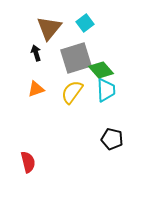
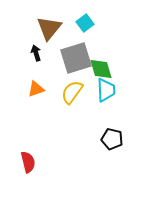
green diamond: moved 1 px up; rotated 25 degrees clockwise
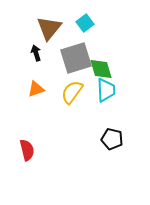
red semicircle: moved 1 px left, 12 px up
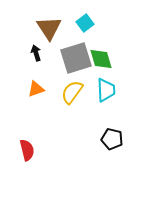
brown triangle: rotated 12 degrees counterclockwise
green diamond: moved 10 px up
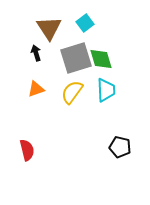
black pentagon: moved 8 px right, 8 px down
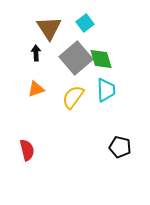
black arrow: rotated 14 degrees clockwise
gray square: rotated 24 degrees counterclockwise
yellow semicircle: moved 1 px right, 5 px down
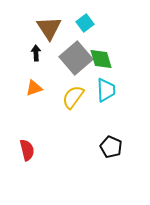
orange triangle: moved 2 px left, 1 px up
black pentagon: moved 9 px left; rotated 10 degrees clockwise
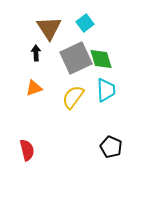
gray square: rotated 16 degrees clockwise
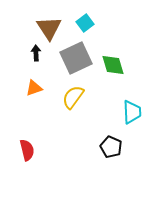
green diamond: moved 12 px right, 6 px down
cyan trapezoid: moved 26 px right, 22 px down
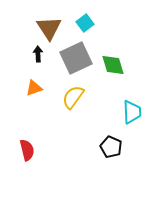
black arrow: moved 2 px right, 1 px down
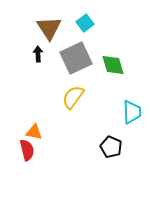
orange triangle: moved 44 px down; rotated 30 degrees clockwise
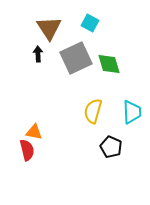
cyan square: moved 5 px right; rotated 24 degrees counterclockwise
green diamond: moved 4 px left, 1 px up
yellow semicircle: moved 20 px right, 14 px down; rotated 20 degrees counterclockwise
